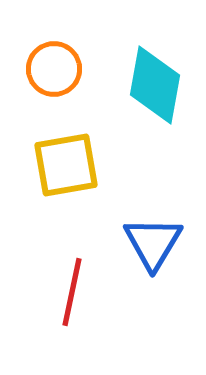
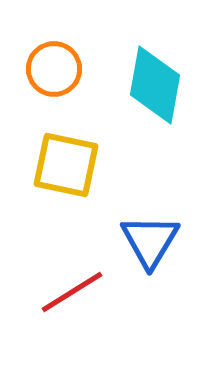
yellow square: rotated 22 degrees clockwise
blue triangle: moved 3 px left, 2 px up
red line: rotated 46 degrees clockwise
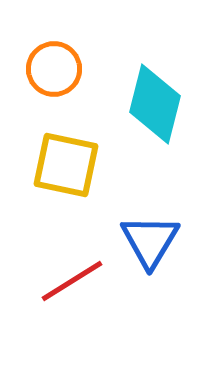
cyan diamond: moved 19 px down; rotated 4 degrees clockwise
red line: moved 11 px up
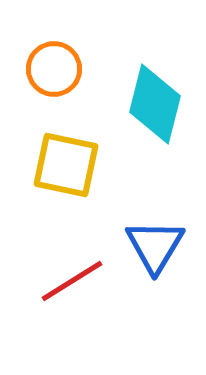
blue triangle: moved 5 px right, 5 px down
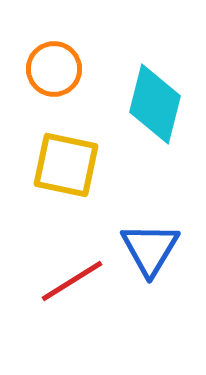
blue triangle: moved 5 px left, 3 px down
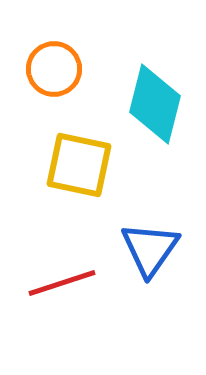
yellow square: moved 13 px right
blue triangle: rotated 4 degrees clockwise
red line: moved 10 px left, 2 px down; rotated 14 degrees clockwise
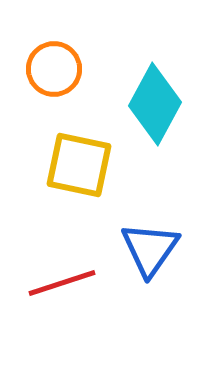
cyan diamond: rotated 14 degrees clockwise
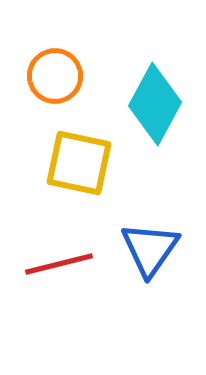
orange circle: moved 1 px right, 7 px down
yellow square: moved 2 px up
red line: moved 3 px left, 19 px up; rotated 4 degrees clockwise
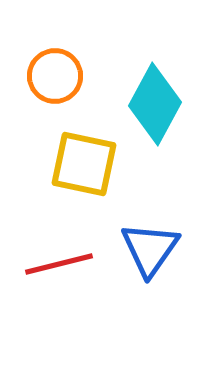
yellow square: moved 5 px right, 1 px down
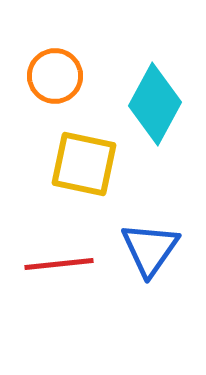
red line: rotated 8 degrees clockwise
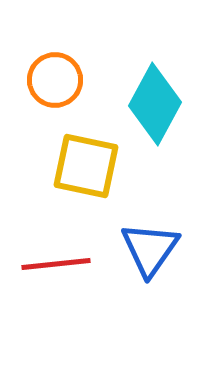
orange circle: moved 4 px down
yellow square: moved 2 px right, 2 px down
red line: moved 3 px left
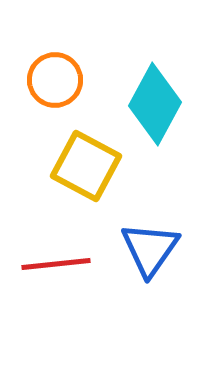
yellow square: rotated 16 degrees clockwise
